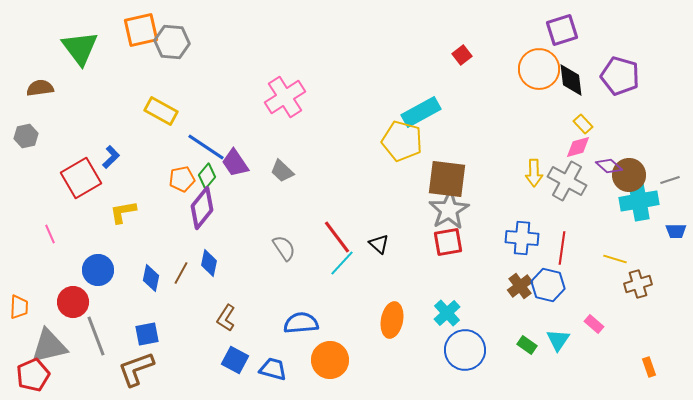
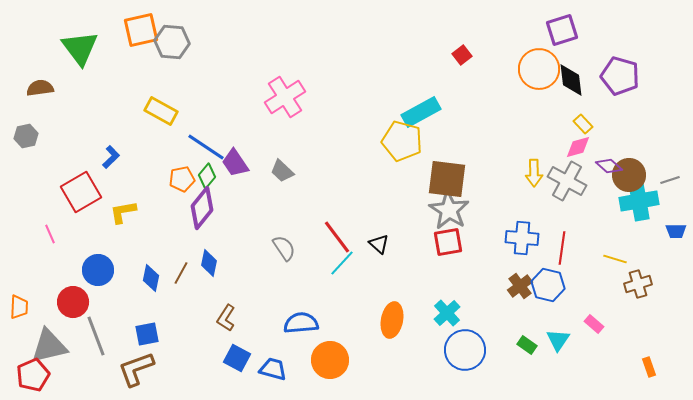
red square at (81, 178): moved 14 px down
gray star at (449, 210): rotated 9 degrees counterclockwise
blue square at (235, 360): moved 2 px right, 2 px up
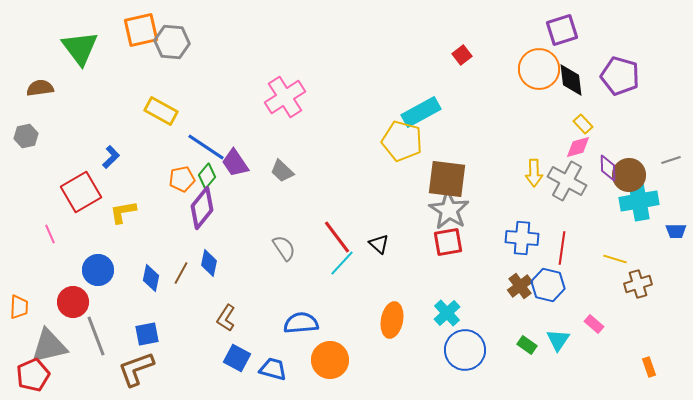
purple diamond at (609, 166): moved 1 px left, 2 px down; rotated 48 degrees clockwise
gray line at (670, 180): moved 1 px right, 20 px up
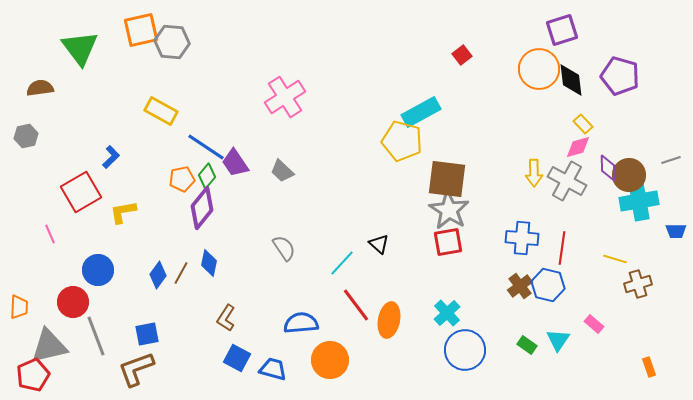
red line at (337, 237): moved 19 px right, 68 px down
blue diamond at (151, 278): moved 7 px right, 3 px up; rotated 24 degrees clockwise
orange ellipse at (392, 320): moved 3 px left
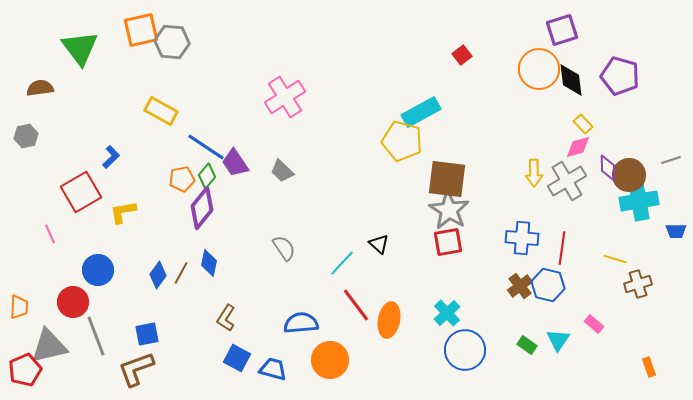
gray cross at (567, 181): rotated 30 degrees clockwise
red pentagon at (33, 375): moved 8 px left, 5 px up
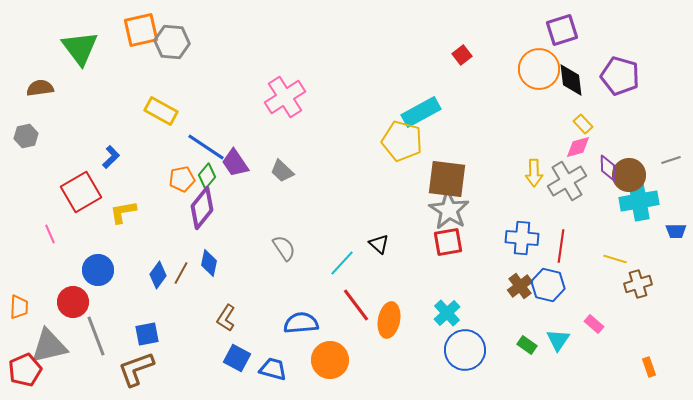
red line at (562, 248): moved 1 px left, 2 px up
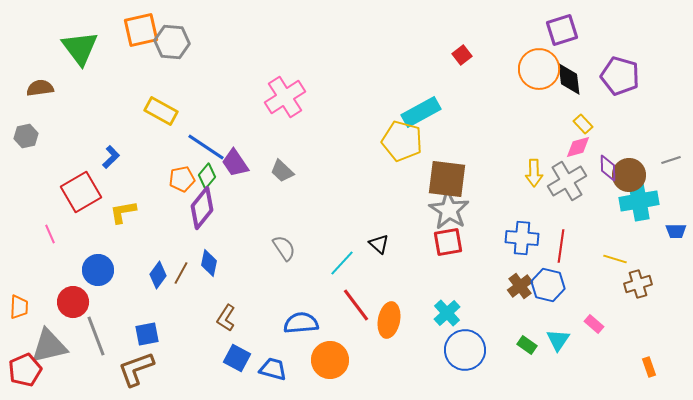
black diamond at (571, 80): moved 2 px left, 1 px up
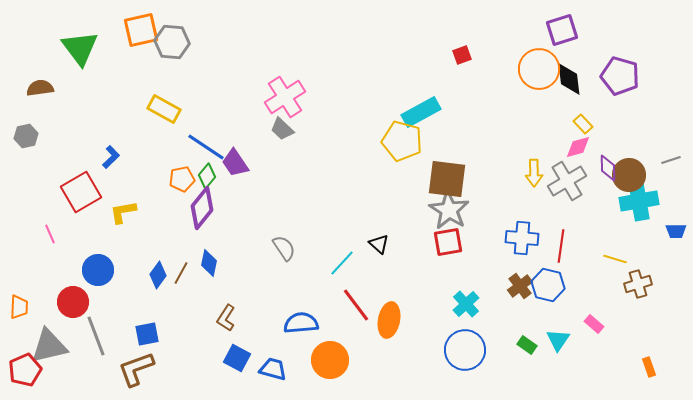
red square at (462, 55): rotated 18 degrees clockwise
yellow rectangle at (161, 111): moved 3 px right, 2 px up
gray trapezoid at (282, 171): moved 42 px up
cyan cross at (447, 313): moved 19 px right, 9 px up
